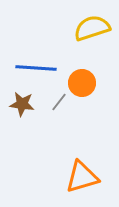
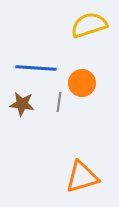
yellow semicircle: moved 3 px left, 3 px up
gray line: rotated 30 degrees counterclockwise
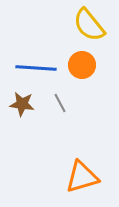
yellow semicircle: rotated 111 degrees counterclockwise
orange circle: moved 18 px up
gray line: moved 1 px right, 1 px down; rotated 36 degrees counterclockwise
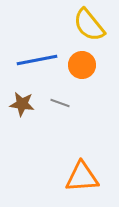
blue line: moved 1 px right, 8 px up; rotated 15 degrees counterclockwise
gray line: rotated 42 degrees counterclockwise
orange triangle: rotated 12 degrees clockwise
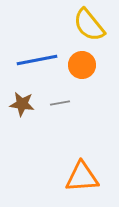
gray line: rotated 30 degrees counterclockwise
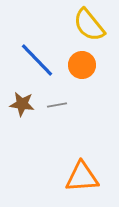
blue line: rotated 57 degrees clockwise
gray line: moved 3 px left, 2 px down
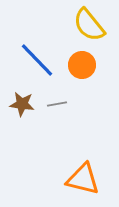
gray line: moved 1 px up
orange triangle: moved 1 px right, 2 px down; rotated 18 degrees clockwise
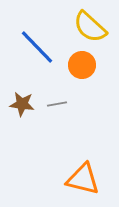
yellow semicircle: moved 1 px right, 2 px down; rotated 9 degrees counterclockwise
blue line: moved 13 px up
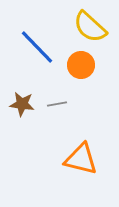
orange circle: moved 1 px left
orange triangle: moved 2 px left, 20 px up
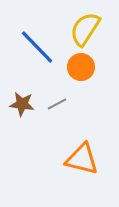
yellow semicircle: moved 5 px left, 2 px down; rotated 81 degrees clockwise
orange circle: moved 2 px down
gray line: rotated 18 degrees counterclockwise
orange triangle: moved 1 px right
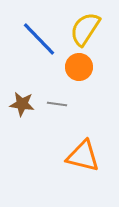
blue line: moved 2 px right, 8 px up
orange circle: moved 2 px left
gray line: rotated 36 degrees clockwise
orange triangle: moved 1 px right, 3 px up
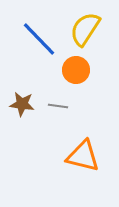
orange circle: moved 3 px left, 3 px down
gray line: moved 1 px right, 2 px down
